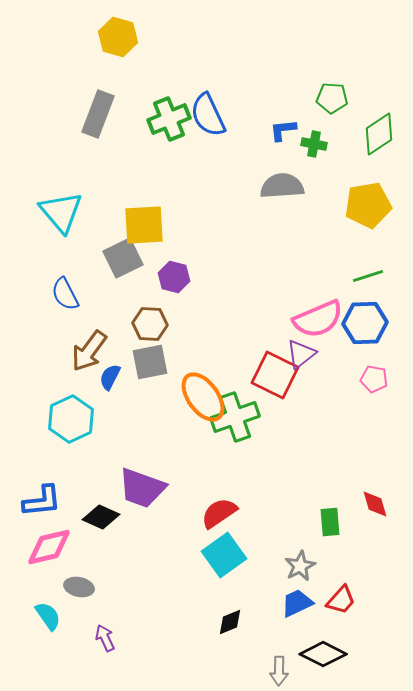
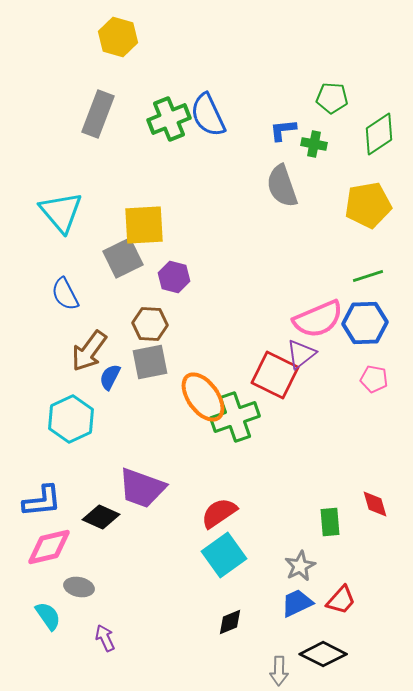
gray semicircle at (282, 186): rotated 105 degrees counterclockwise
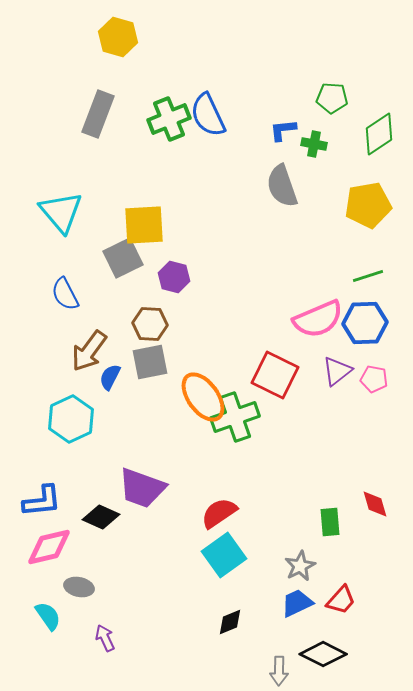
purple triangle at (301, 354): moved 36 px right, 17 px down
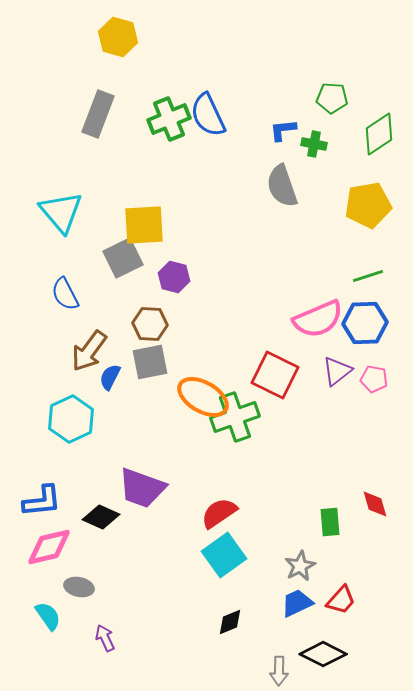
orange ellipse at (203, 397): rotated 24 degrees counterclockwise
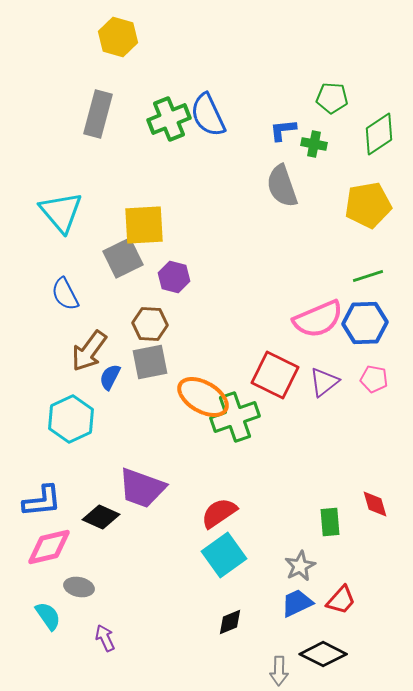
gray rectangle at (98, 114): rotated 6 degrees counterclockwise
purple triangle at (337, 371): moved 13 px left, 11 px down
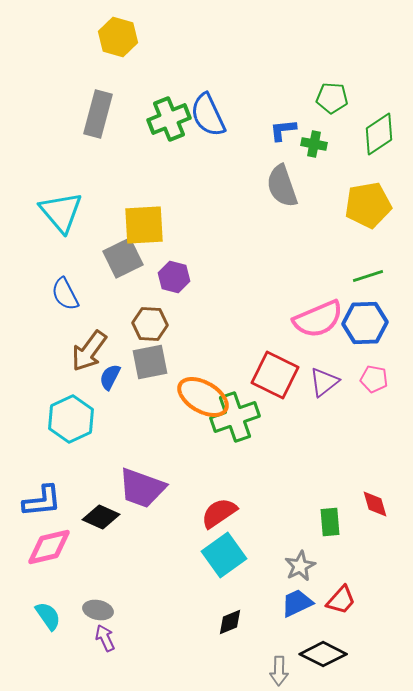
gray ellipse at (79, 587): moved 19 px right, 23 px down
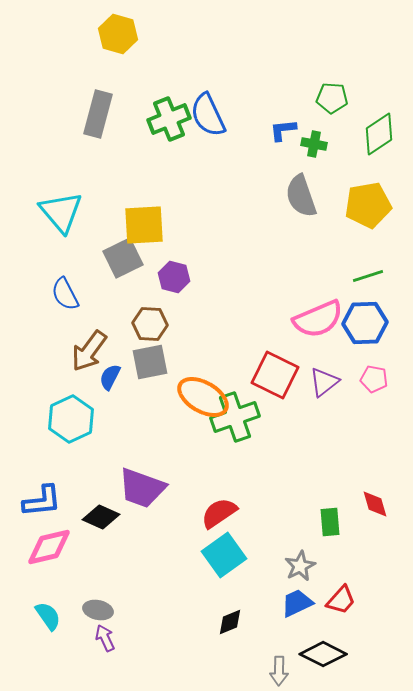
yellow hexagon at (118, 37): moved 3 px up
gray semicircle at (282, 186): moved 19 px right, 10 px down
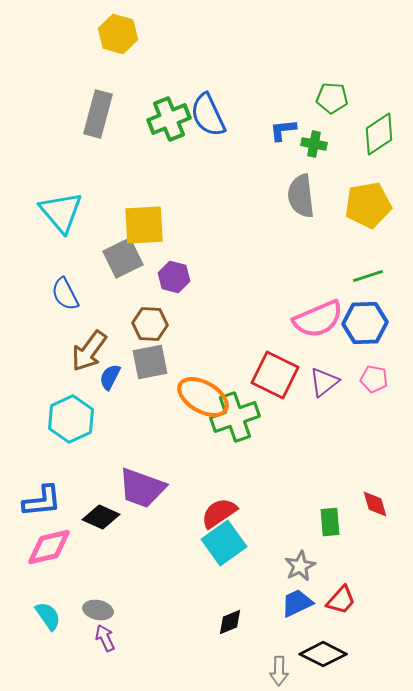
gray semicircle at (301, 196): rotated 12 degrees clockwise
cyan square at (224, 555): moved 12 px up
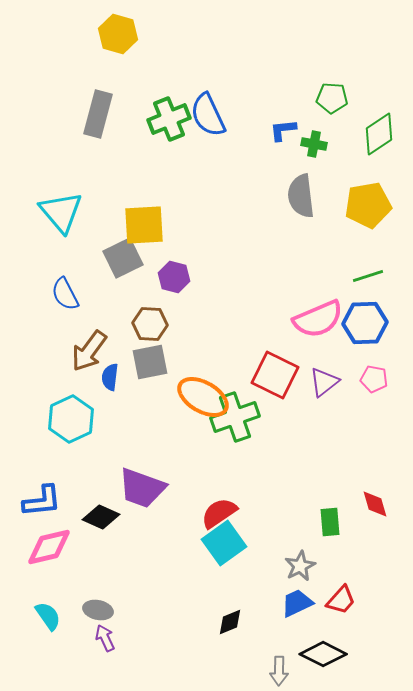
blue semicircle at (110, 377): rotated 20 degrees counterclockwise
